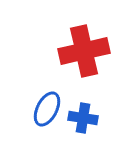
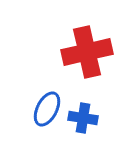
red cross: moved 3 px right, 1 px down
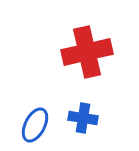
blue ellipse: moved 12 px left, 16 px down
